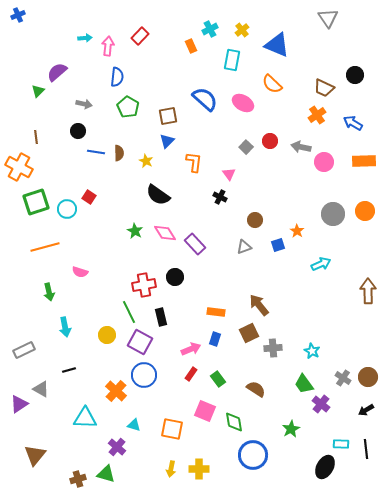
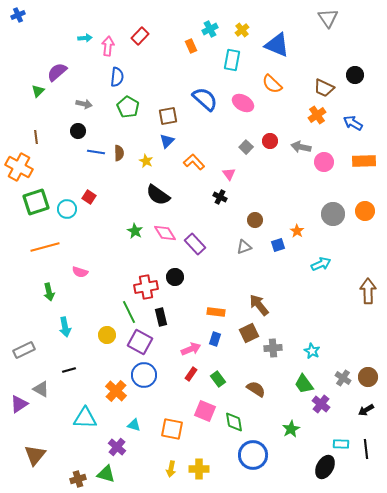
orange L-shape at (194, 162): rotated 50 degrees counterclockwise
red cross at (144, 285): moved 2 px right, 2 px down
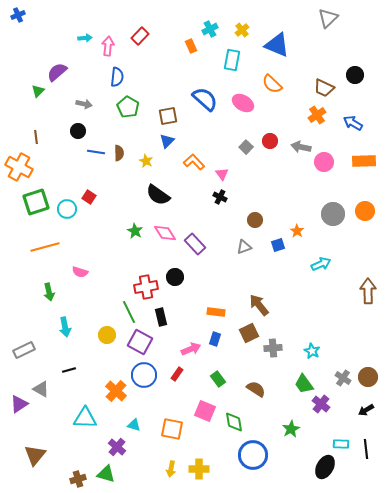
gray triangle at (328, 18): rotated 20 degrees clockwise
pink triangle at (229, 174): moved 7 px left
red rectangle at (191, 374): moved 14 px left
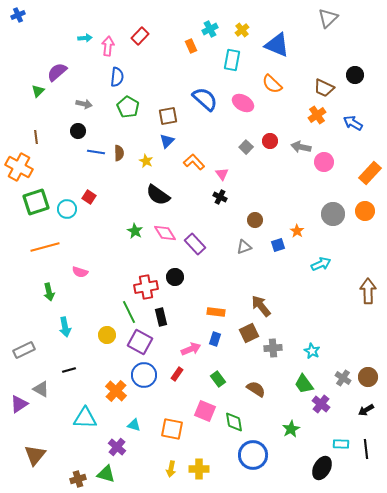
orange rectangle at (364, 161): moved 6 px right, 12 px down; rotated 45 degrees counterclockwise
brown arrow at (259, 305): moved 2 px right, 1 px down
black ellipse at (325, 467): moved 3 px left, 1 px down
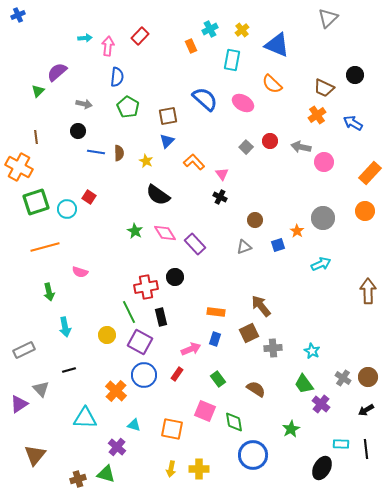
gray circle at (333, 214): moved 10 px left, 4 px down
gray triangle at (41, 389): rotated 18 degrees clockwise
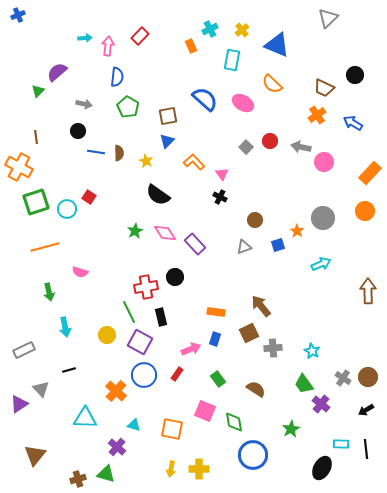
green star at (135, 231): rotated 14 degrees clockwise
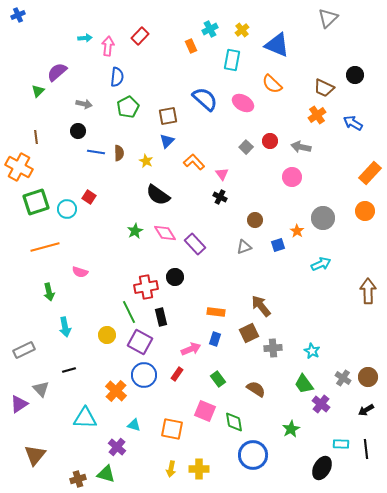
green pentagon at (128, 107): rotated 15 degrees clockwise
pink circle at (324, 162): moved 32 px left, 15 px down
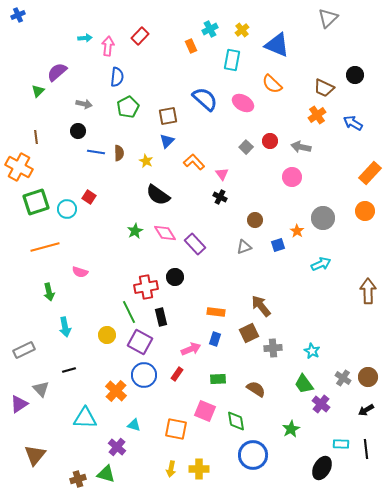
green rectangle at (218, 379): rotated 56 degrees counterclockwise
green diamond at (234, 422): moved 2 px right, 1 px up
orange square at (172, 429): moved 4 px right
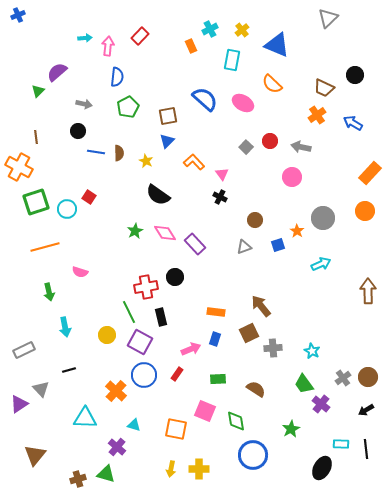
gray cross at (343, 378): rotated 21 degrees clockwise
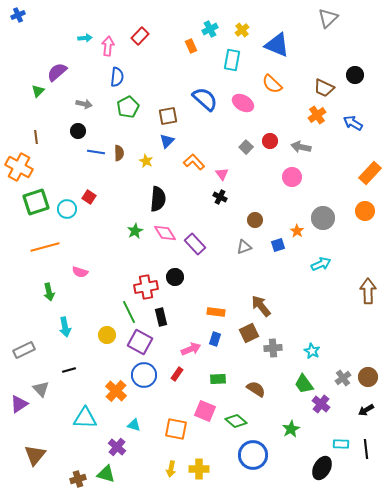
black semicircle at (158, 195): moved 4 px down; rotated 120 degrees counterclockwise
green diamond at (236, 421): rotated 40 degrees counterclockwise
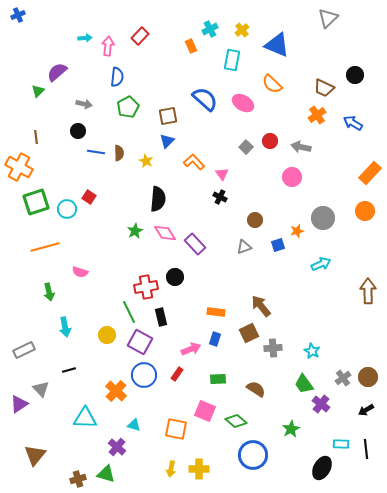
orange star at (297, 231): rotated 24 degrees clockwise
